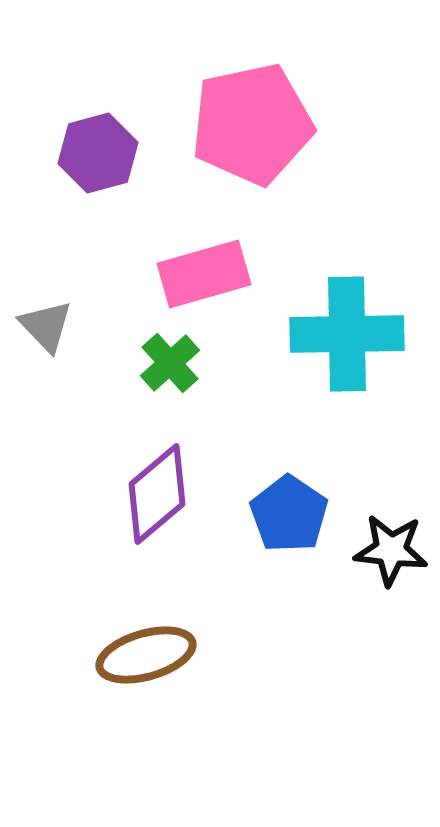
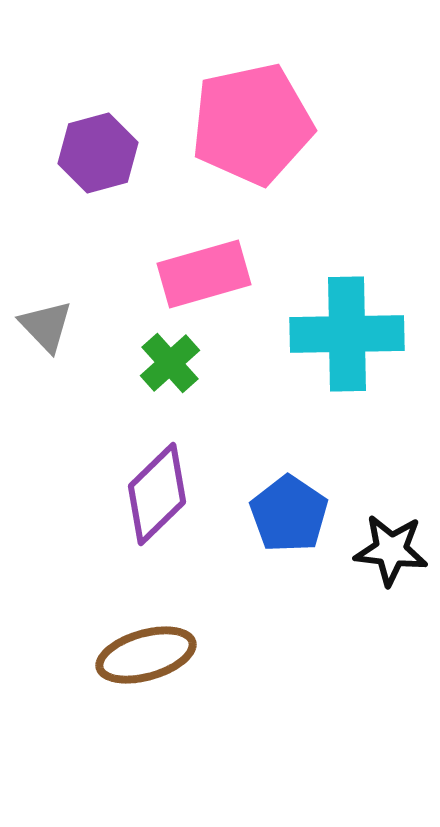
purple diamond: rotated 4 degrees counterclockwise
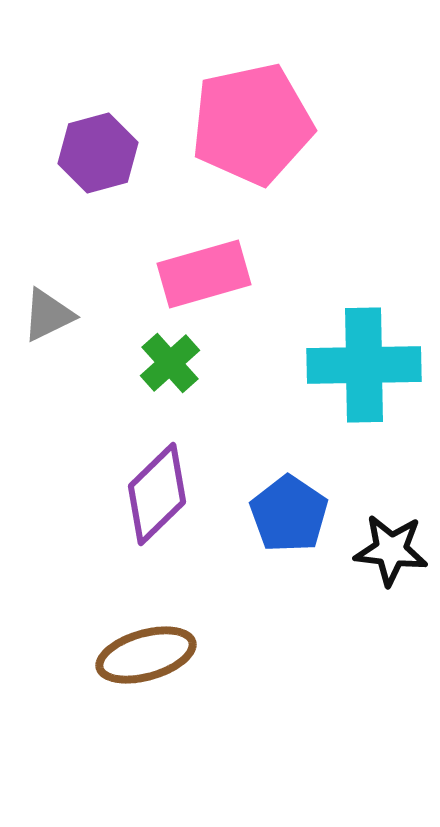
gray triangle: moved 2 px right, 11 px up; rotated 48 degrees clockwise
cyan cross: moved 17 px right, 31 px down
